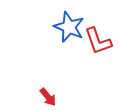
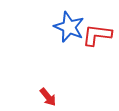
red L-shape: moved 1 px left, 6 px up; rotated 116 degrees clockwise
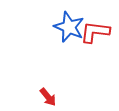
red L-shape: moved 2 px left, 3 px up
